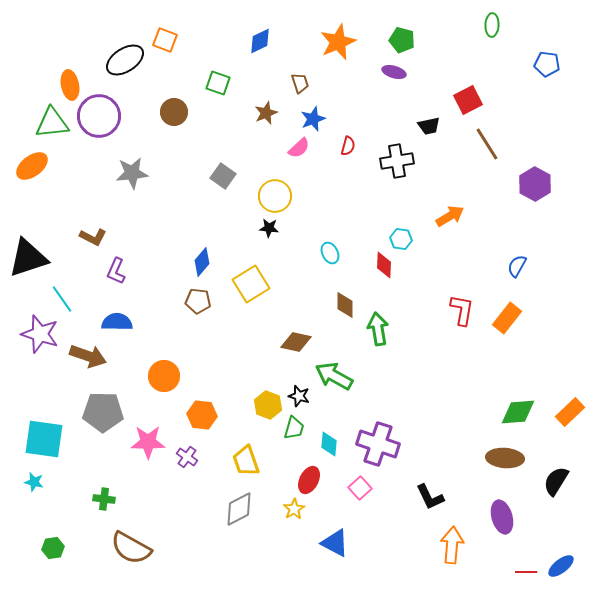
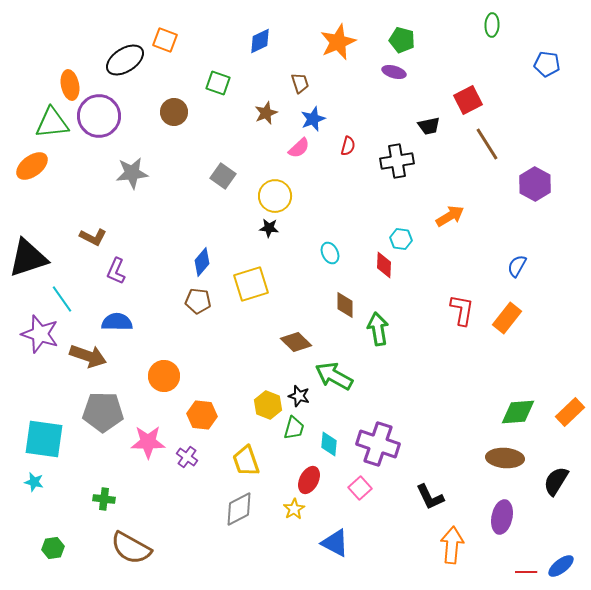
yellow square at (251, 284): rotated 15 degrees clockwise
brown diamond at (296, 342): rotated 32 degrees clockwise
purple ellipse at (502, 517): rotated 28 degrees clockwise
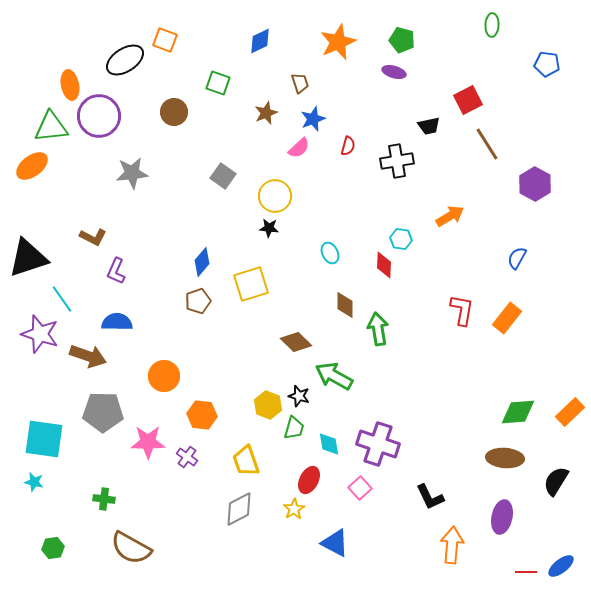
green triangle at (52, 123): moved 1 px left, 4 px down
blue semicircle at (517, 266): moved 8 px up
brown pentagon at (198, 301): rotated 25 degrees counterclockwise
cyan diamond at (329, 444): rotated 15 degrees counterclockwise
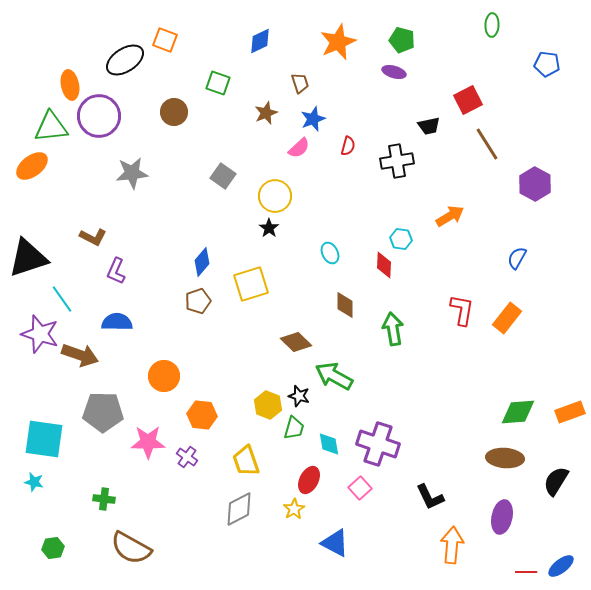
black star at (269, 228): rotated 30 degrees clockwise
green arrow at (378, 329): moved 15 px right
brown arrow at (88, 356): moved 8 px left, 1 px up
orange rectangle at (570, 412): rotated 24 degrees clockwise
